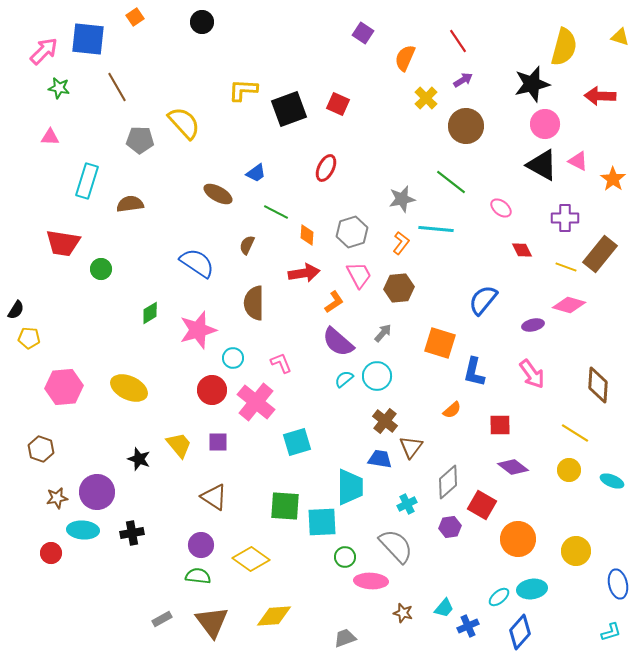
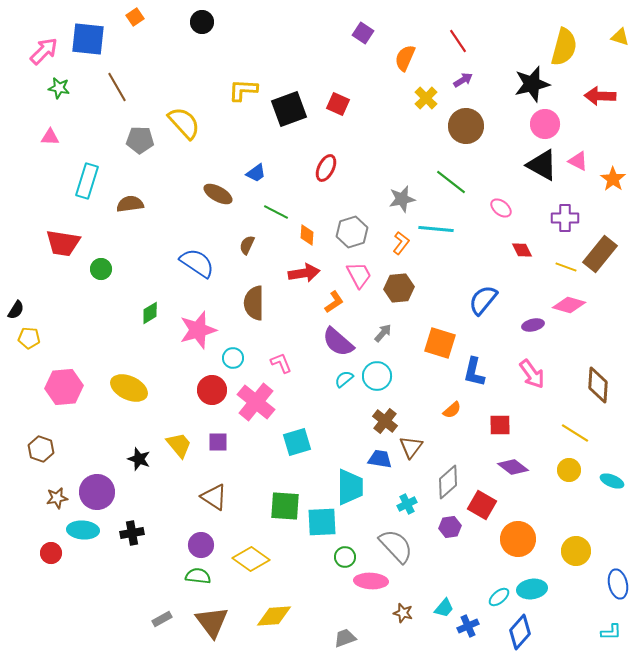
cyan L-shape at (611, 632): rotated 15 degrees clockwise
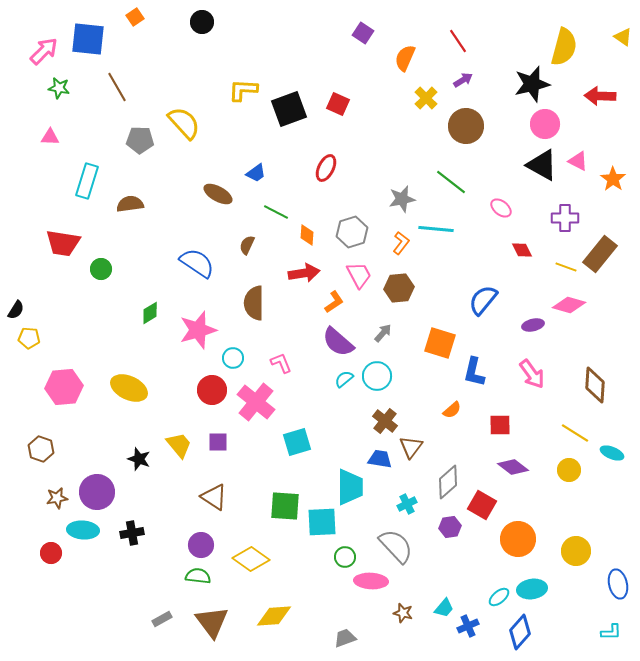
yellow triangle at (620, 37): moved 3 px right; rotated 18 degrees clockwise
brown diamond at (598, 385): moved 3 px left
cyan ellipse at (612, 481): moved 28 px up
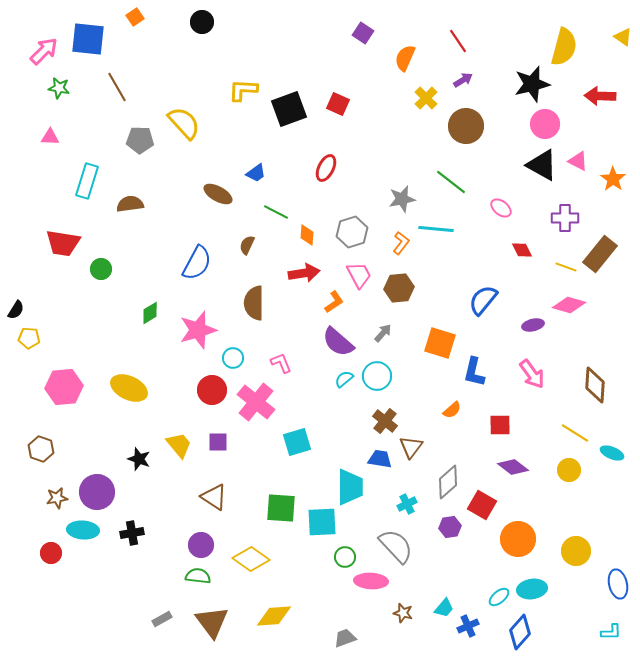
blue semicircle at (197, 263): rotated 84 degrees clockwise
green square at (285, 506): moved 4 px left, 2 px down
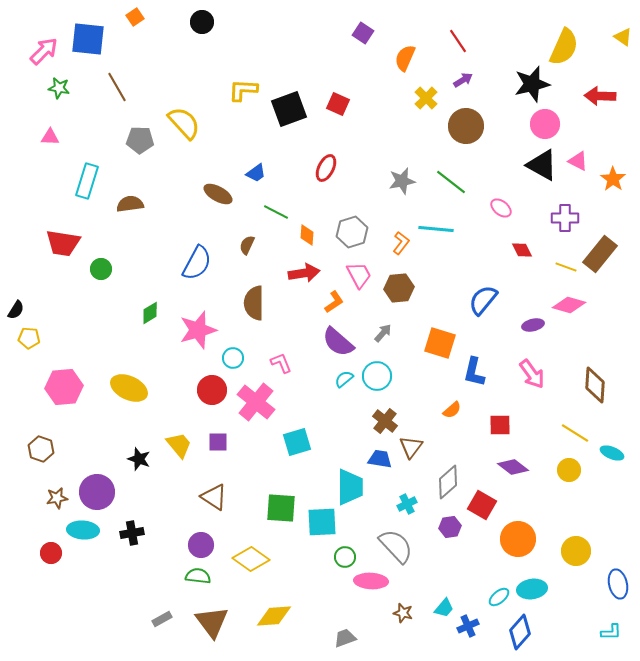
yellow semicircle at (564, 47): rotated 9 degrees clockwise
gray star at (402, 199): moved 18 px up
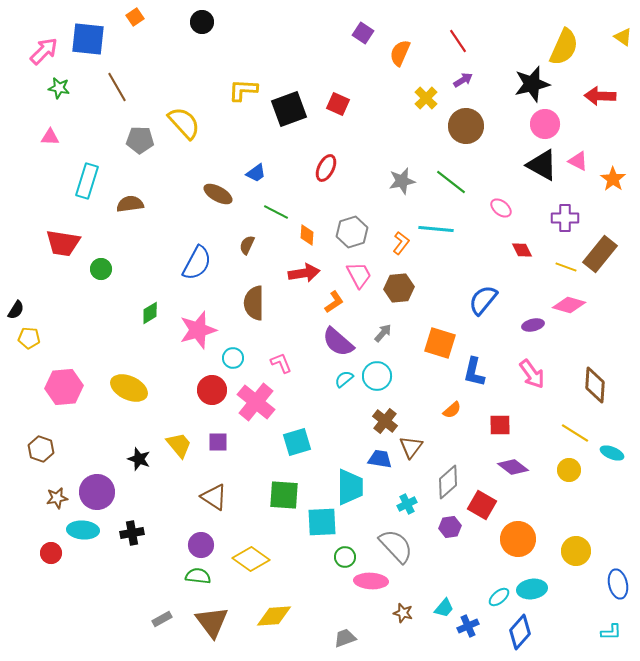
orange semicircle at (405, 58): moved 5 px left, 5 px up
green square at (281, 508): moved 3 px right, 13 px up
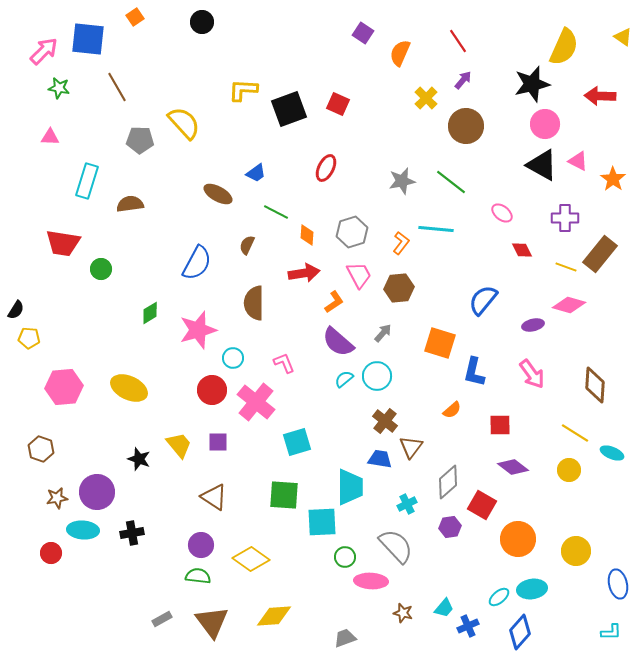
purple arrow at (463, 80): rotated 18 degrees counterclockwise
pink ellipse at (501, 208): moved 1 px right, 5 px down
pink L-shape at (281, 363): moved 3 px right
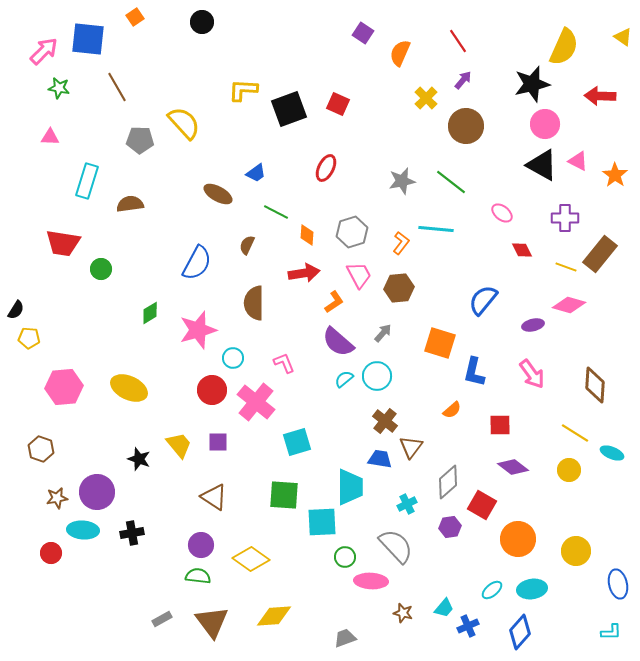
orange star at (613, 179): moved 2 px right, 4 px up
cyan ellipse at (499, 597): moved 7 px left, 7 px up
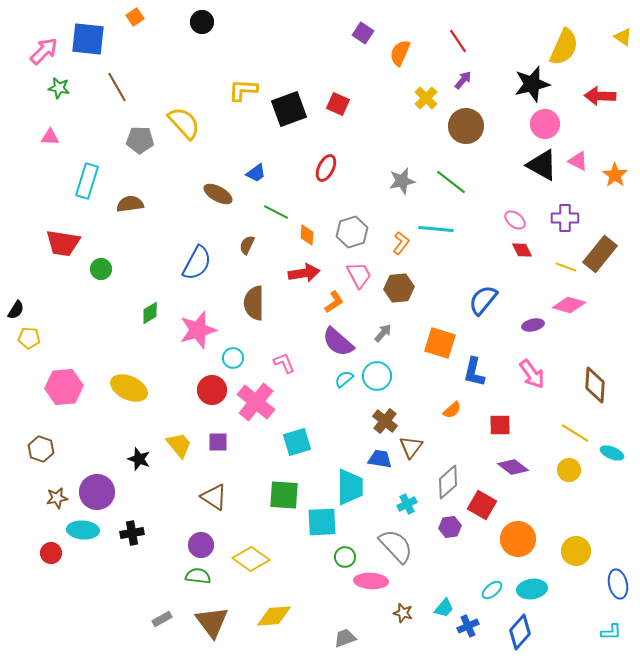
pink ellipse at (502, 213): moved 13 px right, 7 px down
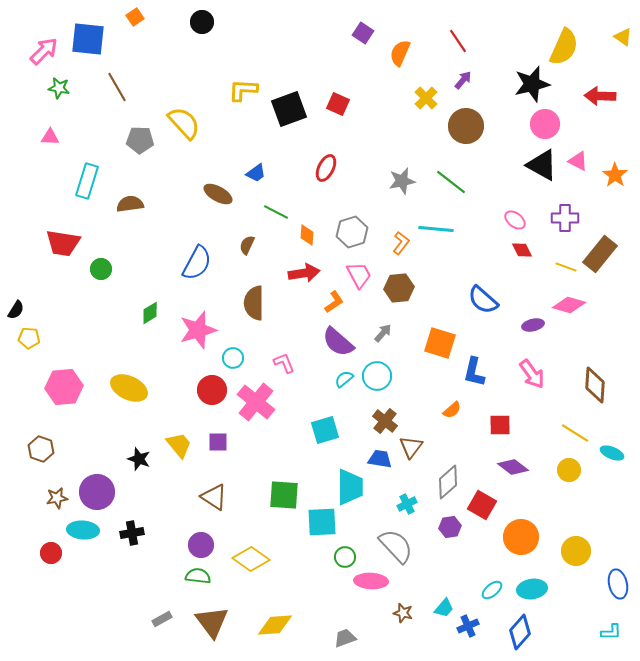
blue semicircle at (483, 300): rotated 88 degrees counterclockwise
cyan square at (297, 442): moved 28 px right, 12 px up
orange circle at (518, 539): moved 3 px right, 2 px up
yellow diamond at (274, 616): moved 1 px right, 9 px down
